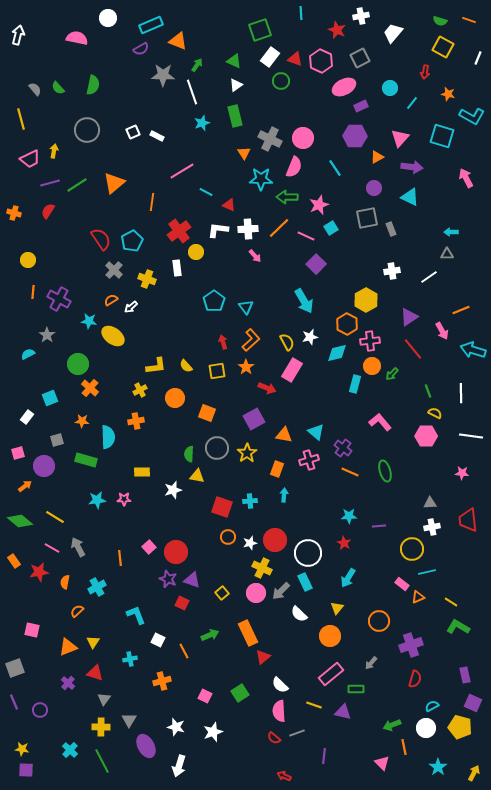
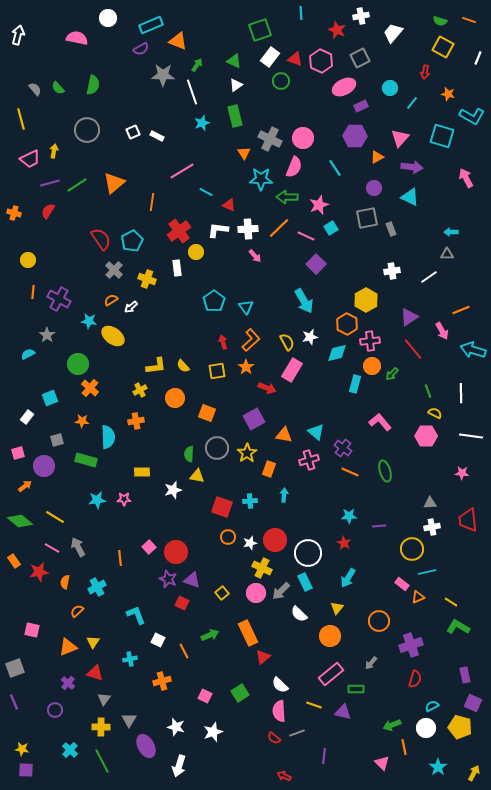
yellow semicircle at (186, 366): moved 3 px left
orange rectangle at (277, 469): moved 8 px left
purple circle at (40, 710): moved 15 px right
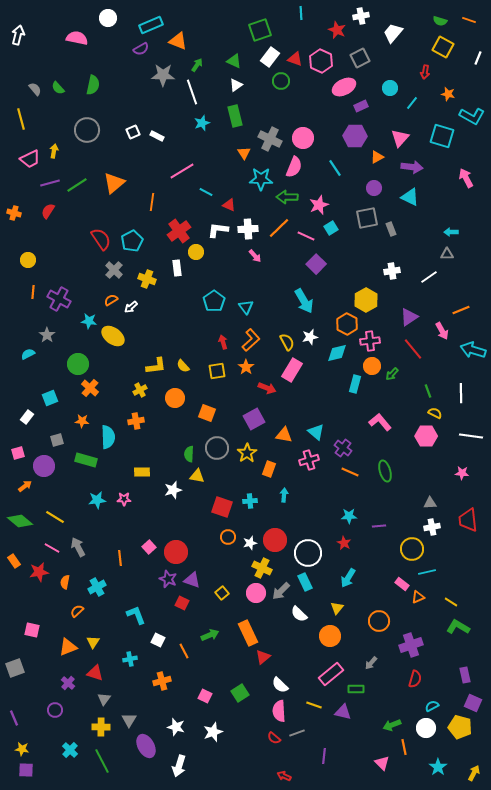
purple line at (14, 702): moved 16 px down
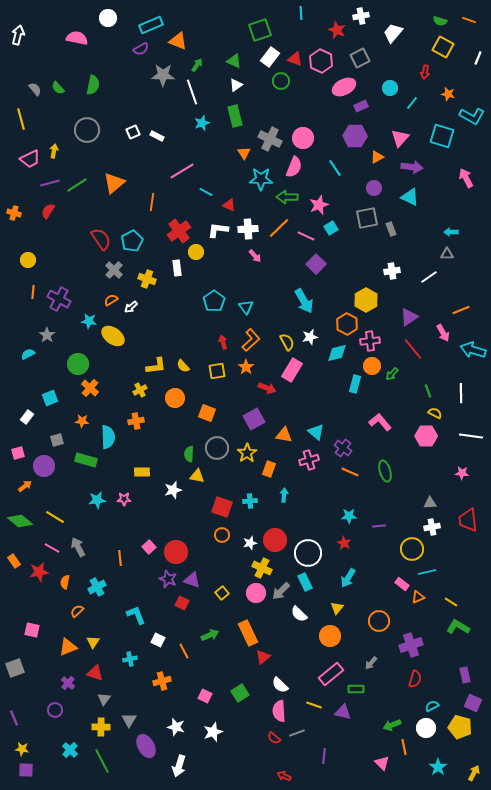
pink arrow at (442, 331): moved 1 px right, 2 px down
orange circle at (228, 537): moved 6 px left, 2 px up
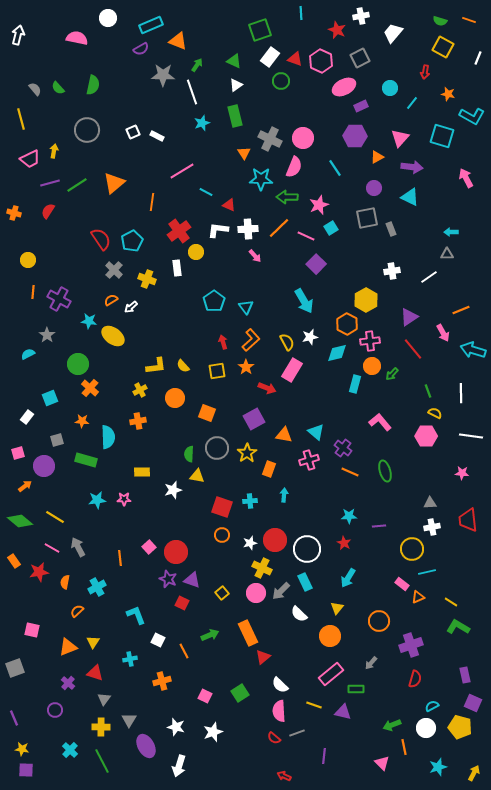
orange cross at (136, 421): moved 2 px right
white circle at (308, 553): moved 1 px left, 4 px up
cyan star at (438, 767): rotated 18 degrees clockwise
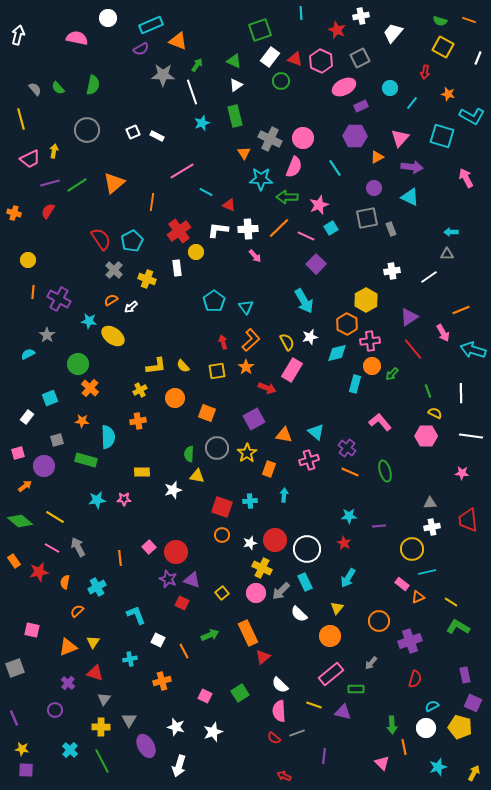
purple cross at (343, 448): moved 4 px right
purple cross at (411, 645): moved 1 px left, 4 px up
green arrow at (392, 725): rotated 72 degrees counterclockwise
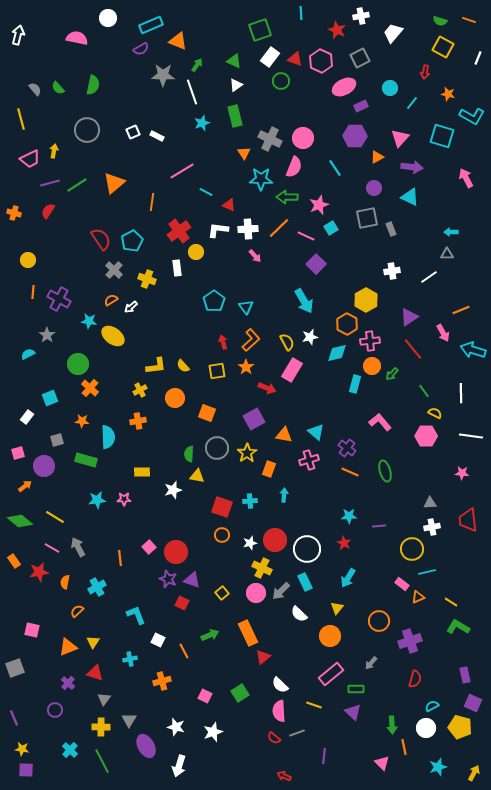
green line at (428, 391): moved 4 px left; rotated 16 degrees counterclockwise
purple triangle at (343, 712): moved 10 px right; rotated 30 degrees clockwise
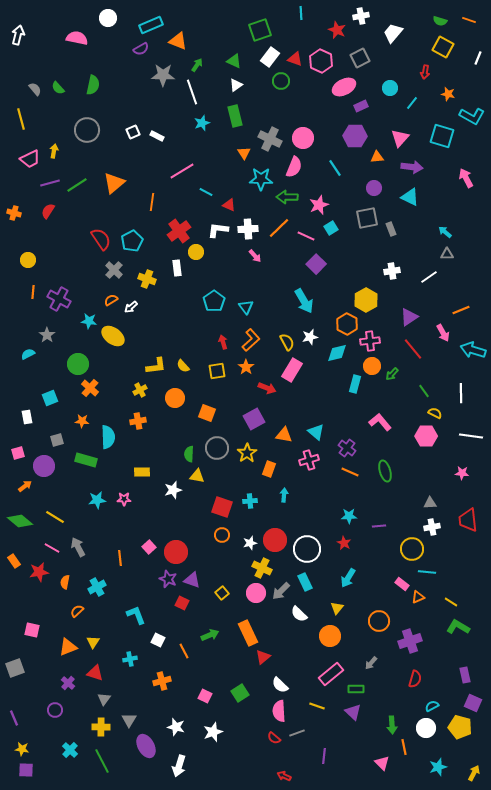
orange triangle at (377, 157): rotated 24 degrees clockwise
cyan arrow at (451, 232): moved 6 px left; rotated 40 degrees clockwise
white rectangle at (27, 417): rotated 48 degrees counterclockwise
cyan line at (427, 572): rotated 18 degrees clockwise
yellow line at (314, 705): moved 3 px right, 1 px down
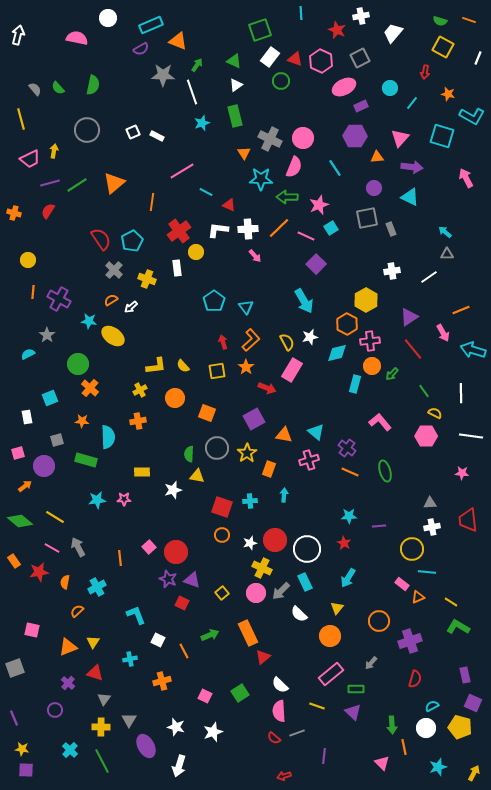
red arrow at (284, 776): rotated 40 degrees counterclockwise
